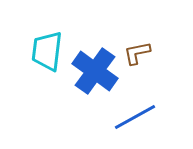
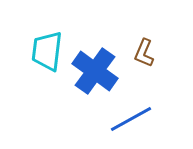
brown L-shape: moved 7 px right; rotated 56 degrees counterclockwise
blue line: moved 4 px left, 2 px down
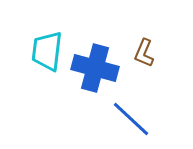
blue cross: moved 3 px up; rotated 21 degrees counterclockwise
blue line: rotated 72 degrees clockwise
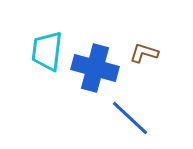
brown L-shape: rotated 84 degrees clockwise
blue line: moved 1 px left, 1 px up
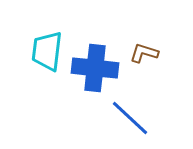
blue cross: rotated 9 degrees counterclockwise
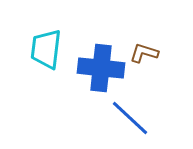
cyan trapezoid: moved 1 px left, 2 px up
blue cross: moved 6 px right
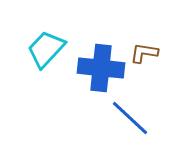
cyan trapezoid: rotated 36 degrees clockwise
brown L-shape: rotated 8 degrees counterclockwise
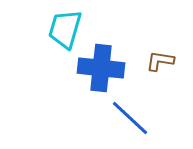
cyan trapezoid: moved 19 px right, 20 px up; rotated 27 degrees counterclockwise
brown L-shape: moved 16 px right, 8 px down
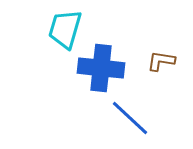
brown L-shape: moved 1 px right
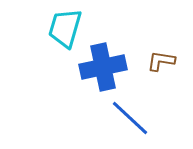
cyan trapezoid: moved 1 px up
blue cross: moved 2 px right, 1 px up; rotated 18 degrees counterclockwise
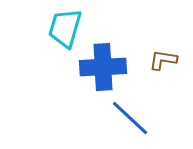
brown L-shape: moved 2 px right, 1 px up
blue cross: rotated 9 degrees clockwise
